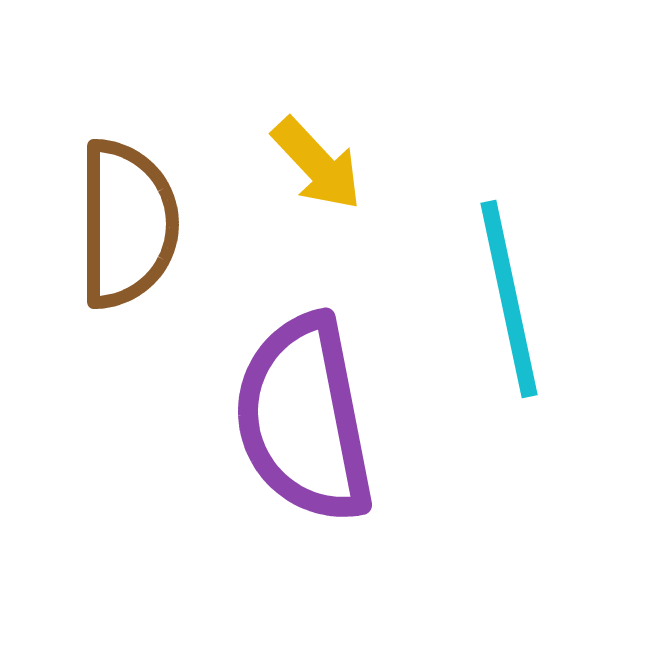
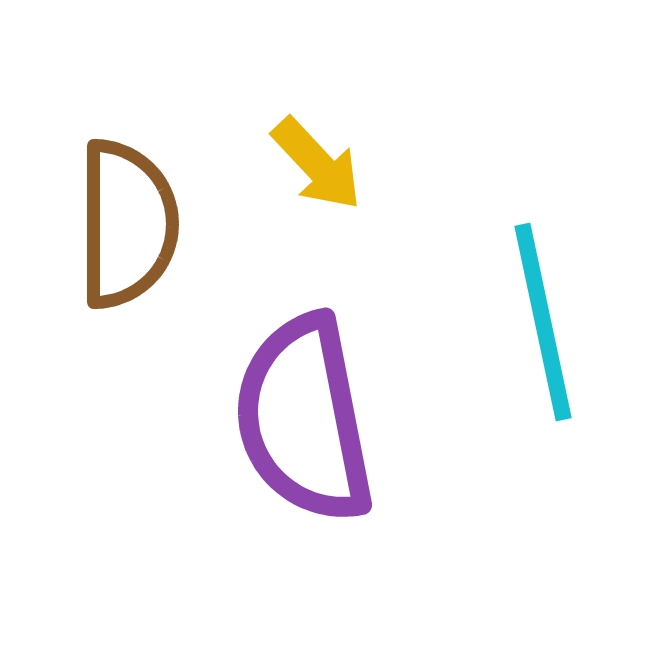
cyan line: moved 34 px right, 23 px down
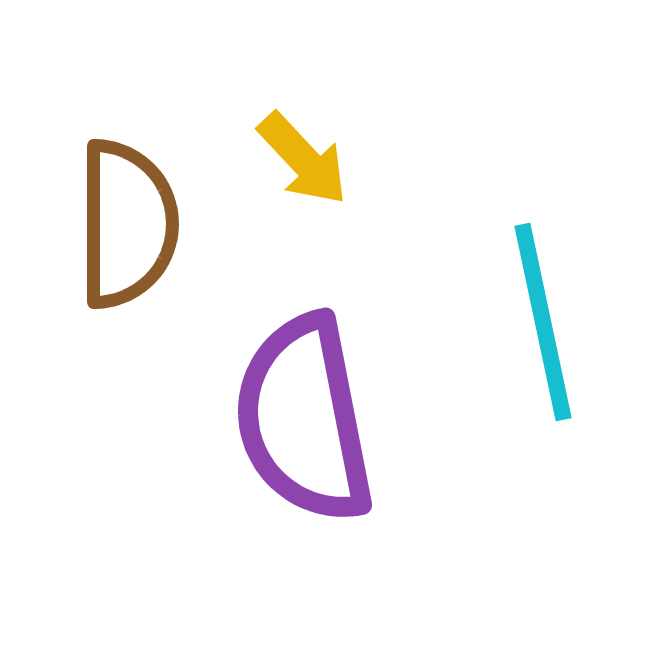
yellow arrow: moved 14 px left, 5 px up
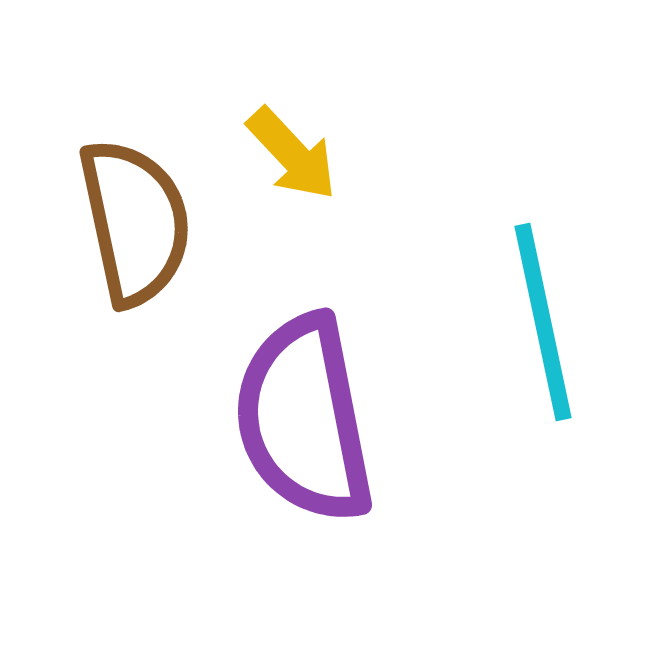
yellow arrow: moved 11 px left, 5 px up
brown semicircle: moved 8 px right, 2 px up; rotated 12 degrees counterclockwise
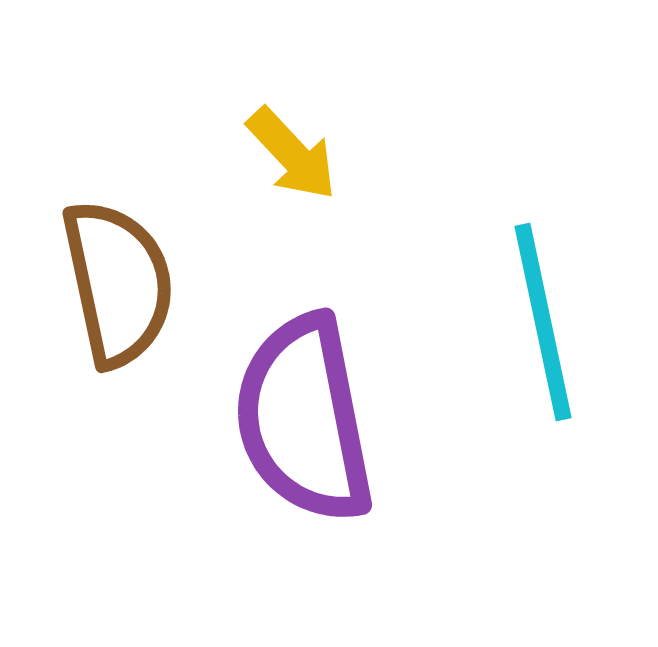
brown semicircle: moved 17 px left, 61 px down
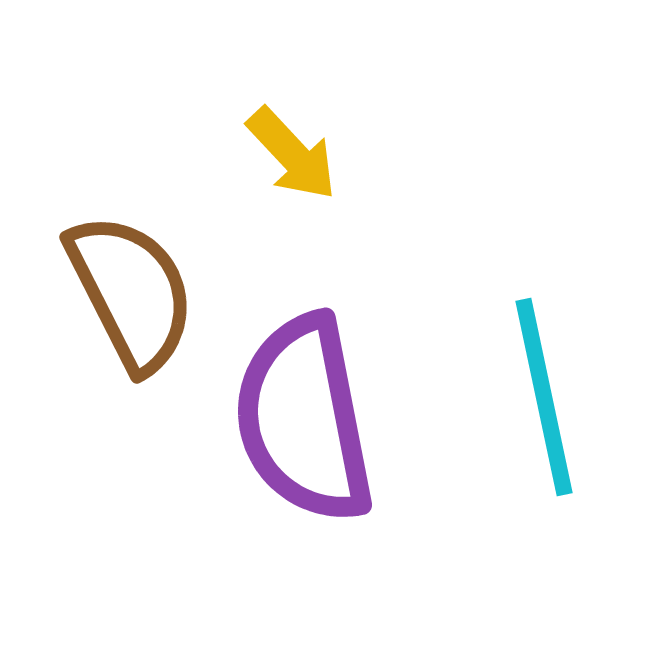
brown semicircle: moved 13 px right, 9 px down; rotated 15 degrees counterclockwise
cyan line: moved 1 px right, 75 px down
